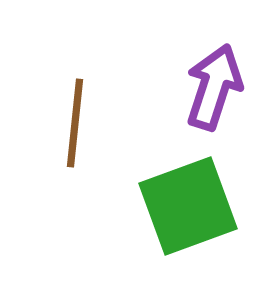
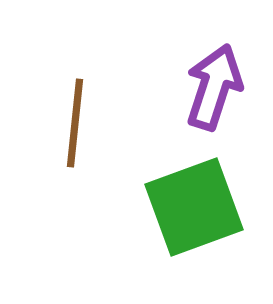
green square: moved 6 px right, 1 px down
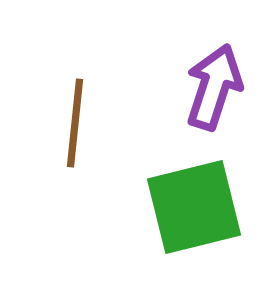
green square: rotated 6 degrees clockwise
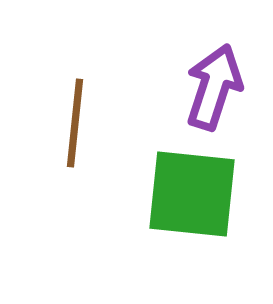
green square: moved 2 px left, 13 px up; rotated 20 degrees clockwise
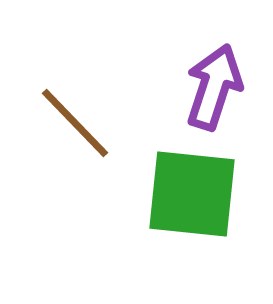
brown line: rotated 50 degrees counterclockwise
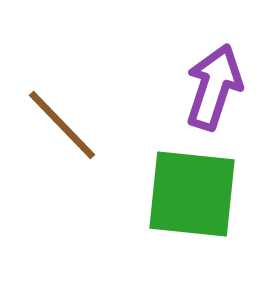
brown line: moved 13 px left, 2 px down
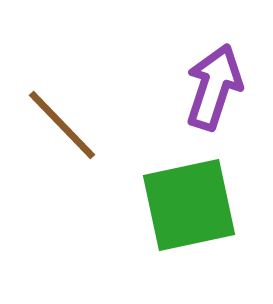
green square: moved 3 px left, 11 px down; rotated 18 degrees counterclockwise
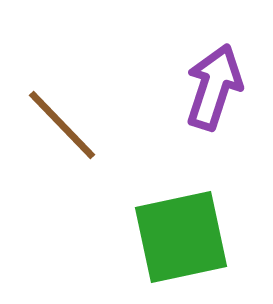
green square: moved 8 px left, 32 px down
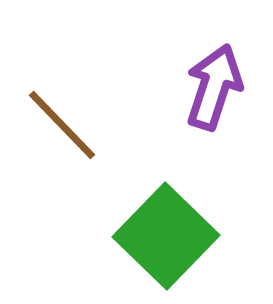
green square: moved 15 px left, 1 px up; rotated 34 degrees counterclockwise
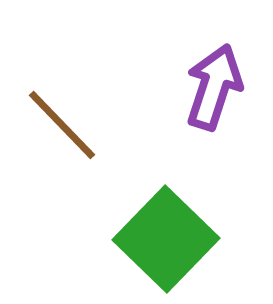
green square: moved 3 px down
